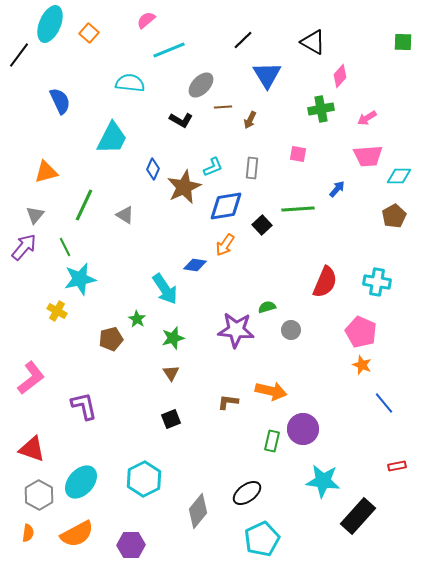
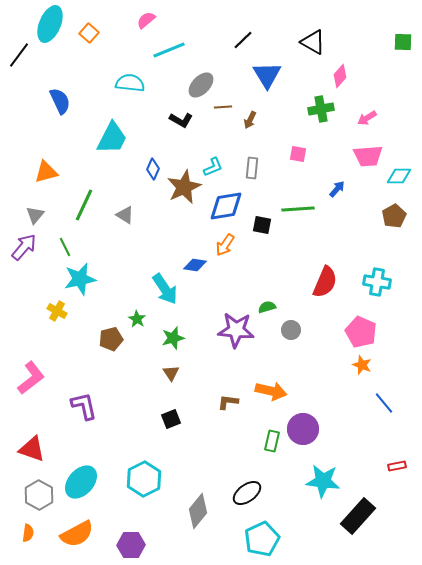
black square at (262, 225): rotated 36 degrees counterclockwise
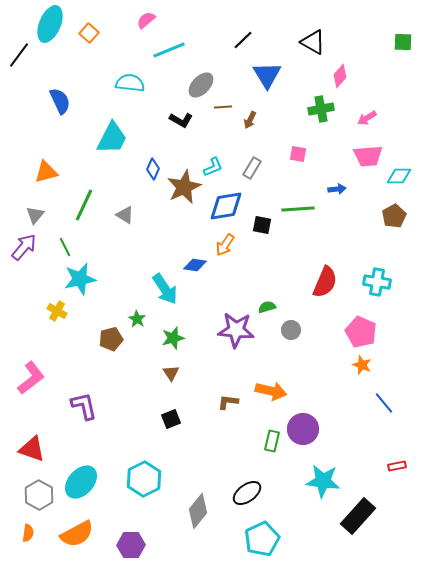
gray rectangle at (252, 168): rotated 25 degrees clockwise
blue arrow at (337, 189): rotated 42 degrees clockwise
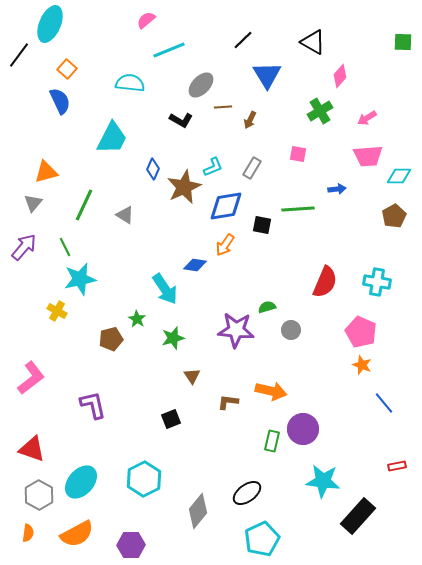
orange square at (89, 33): moved 22 px left, 36 px down
green cross at (321, 109): moved 1 px left, 2 px down; rotated 20 degrees counterclockwise
gray triangle at (35, 215): moved 2 px left, 12 px up
brown triangle at (171, 373): moved 21 px right, 3 px down
purple L-shape at (84, 406): moved 9 px right, 1 px up
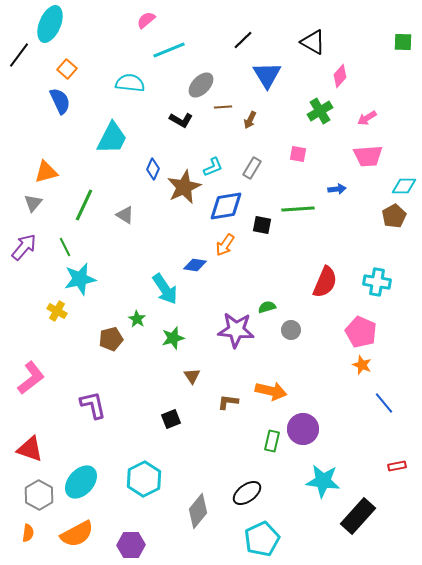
cyan diamond at (399, 176): moved 5 px right, 10 px down
red triangle at (32, 449): moved 2 px left
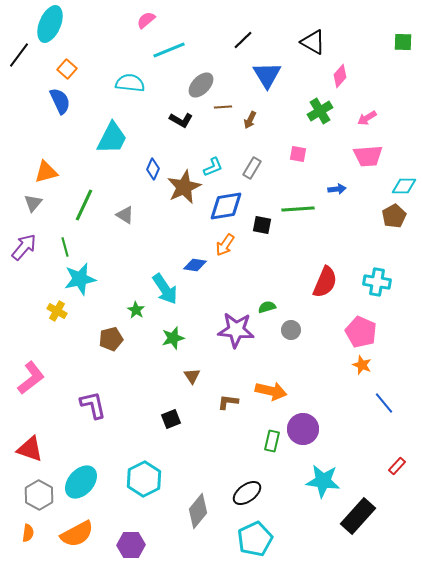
green line at (65, 247): rotated 12 degrees clockwise
green star at (137, 319): moved 1 px left, 9 px up
red rectangle at (397, 466): rotated 36 degrees counterclockwise
cyan pentagon at (262, 539): moved 7 px left
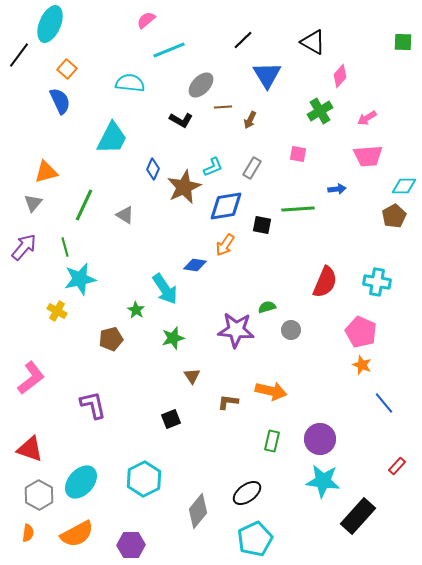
purple circle at (303, 429): moved 17 px right, 10 px down
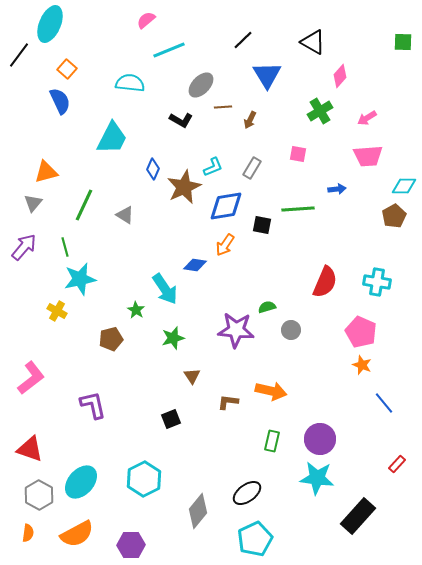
red rectangle at (397, 466): moved 2 px up
cyan star at (323, 481): moved 6 px left, 3 px up
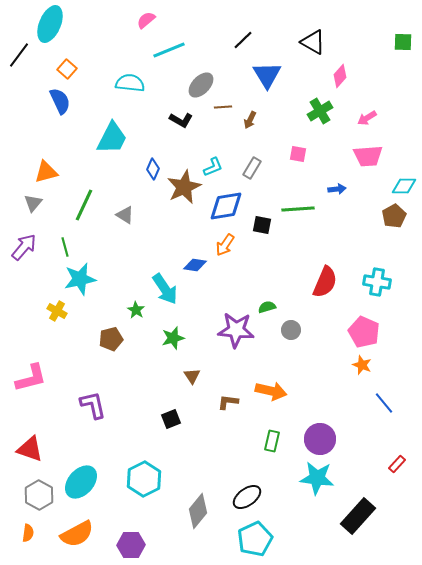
pink pentagon at (361, 332): moved 3 px right
pink L-shape at (31, 378): rotated 24 degrees clockwise
black ellipse at (247, 493): moved 4 px down
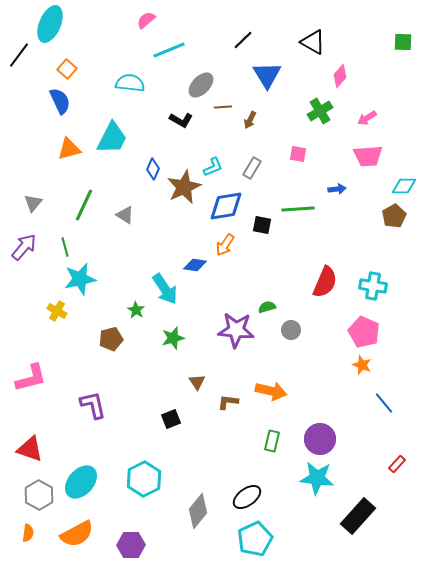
orange triangle at (46, 172): moved 23 px right, 23 px up
cyan cross at (377, 282): moved 4 px left, 4 px down
brown triangle at (192, 376): moved 5 px right, 6 px down
